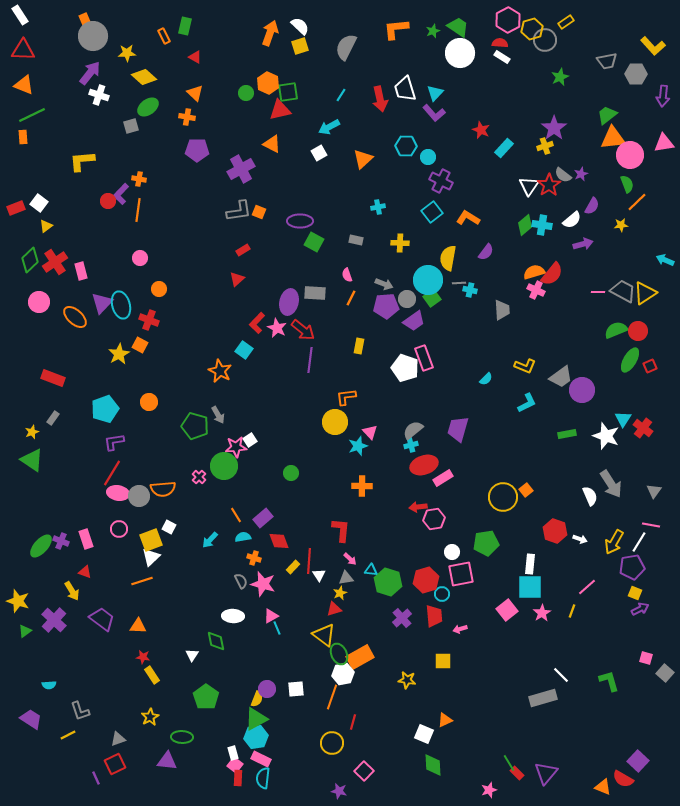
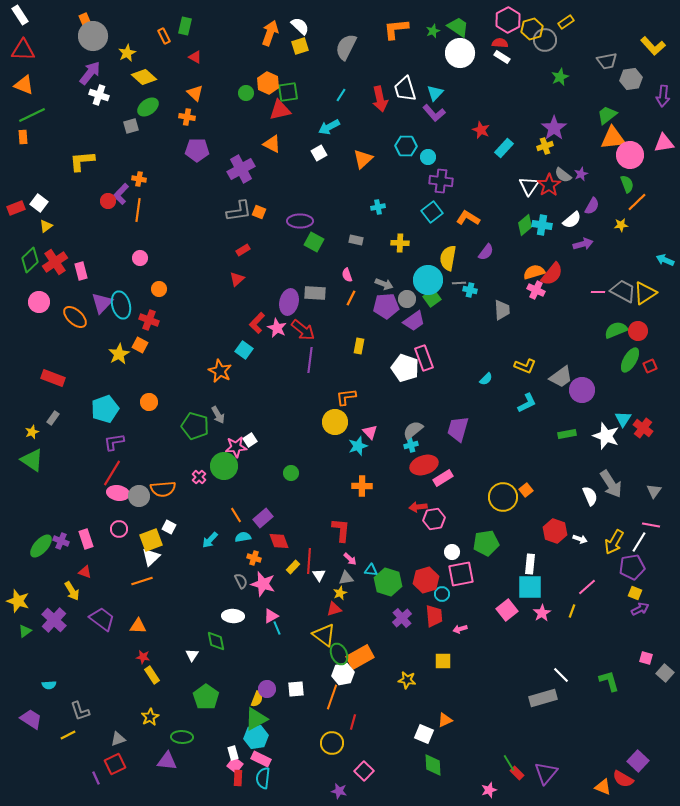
yellow star at (127, 53): rotated 24 degrees counterclockwise
gray hexagon at (636, 74): moved 5 px left, 5 px down; rotated 10 degrees counterclockwise
purple cross at (441, 181): rotated 20 degrees counterclockwise
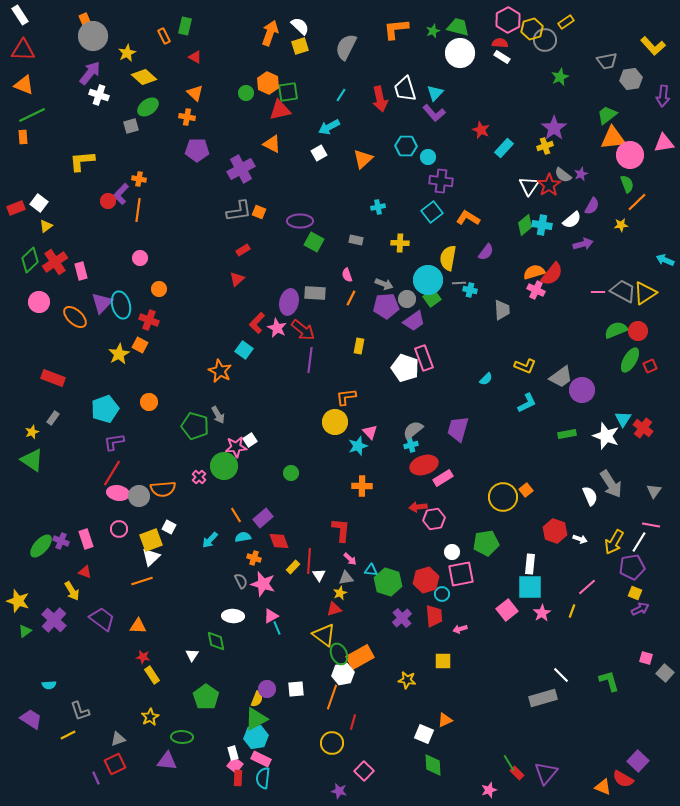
green trapezoid at (458, 27): rotated 20 degrees counterclockwise
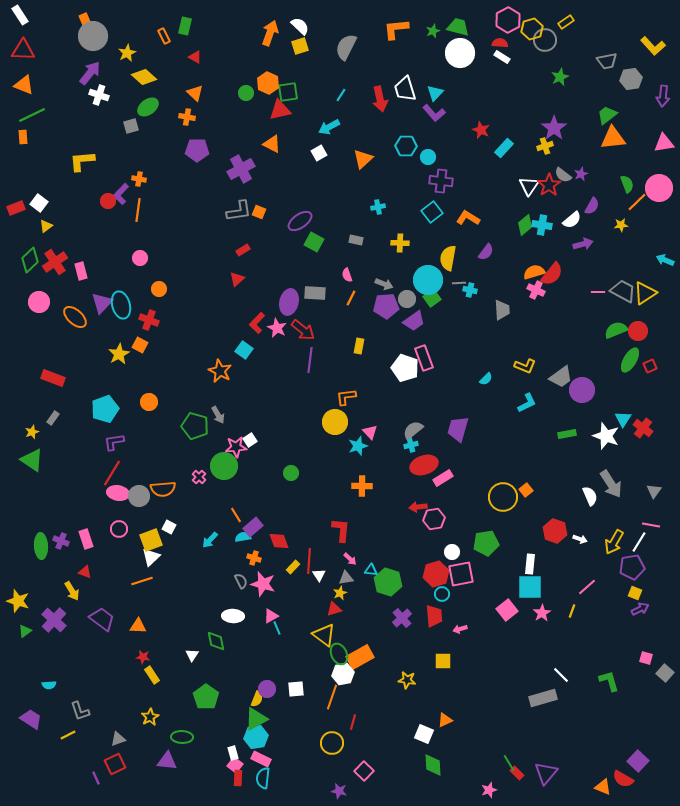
pink circle at (630, 155): moved 29 px right, 33 px down
purple ellipse at (300, 221): rotated 35 degrees counterclockwise
purple rectangle at (263, 518): moved 10 px left, 9 px down
green ellipse at (41, 546): rotated 45 degrees counterclockwise
red hexagon at (426, 580): moved 10 px right, 6 px up
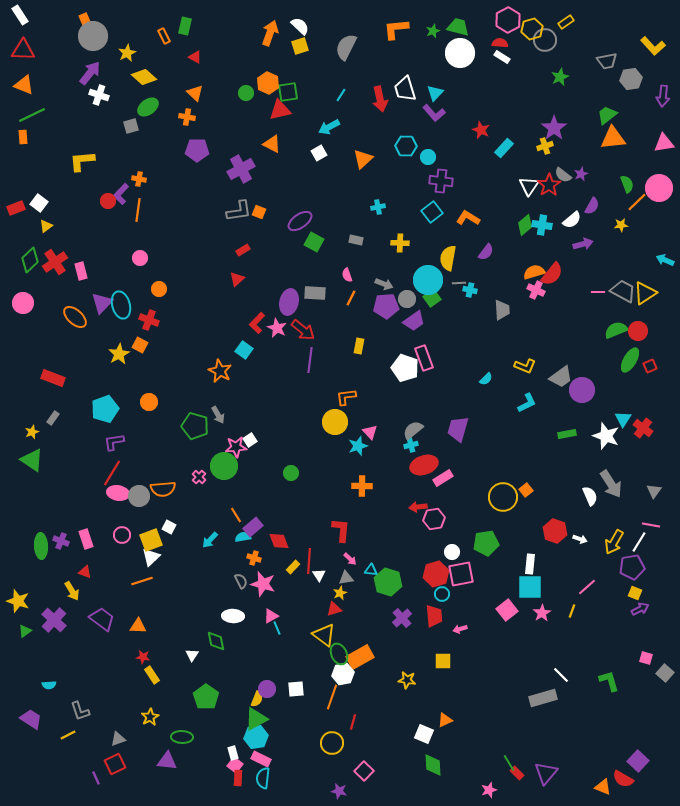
pink circle at (39, 302): moved 16 px left, 1 px down
pink circle at (119, 529): moved 3 px right, 6 px down
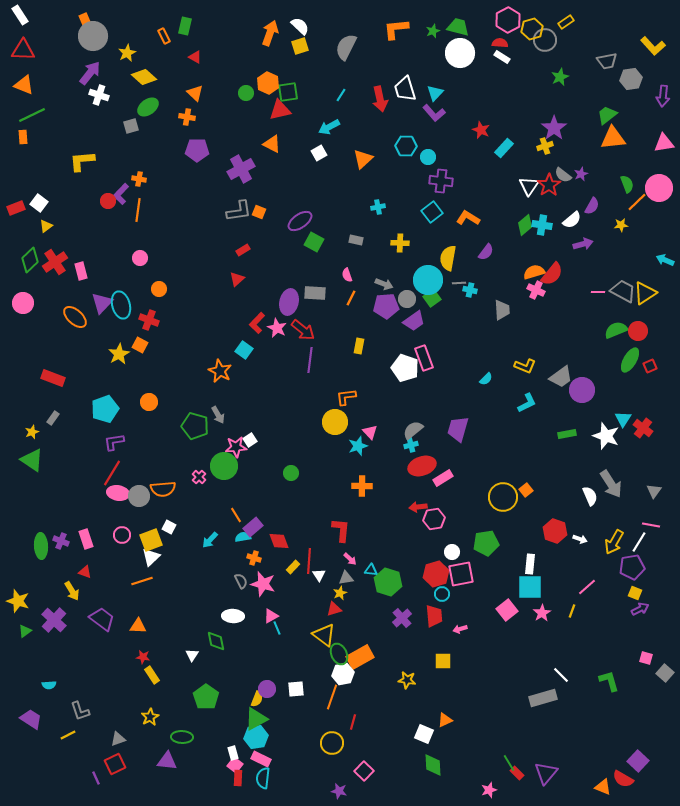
red ellipse at (424, 465): moved 2 px left, 1 px down
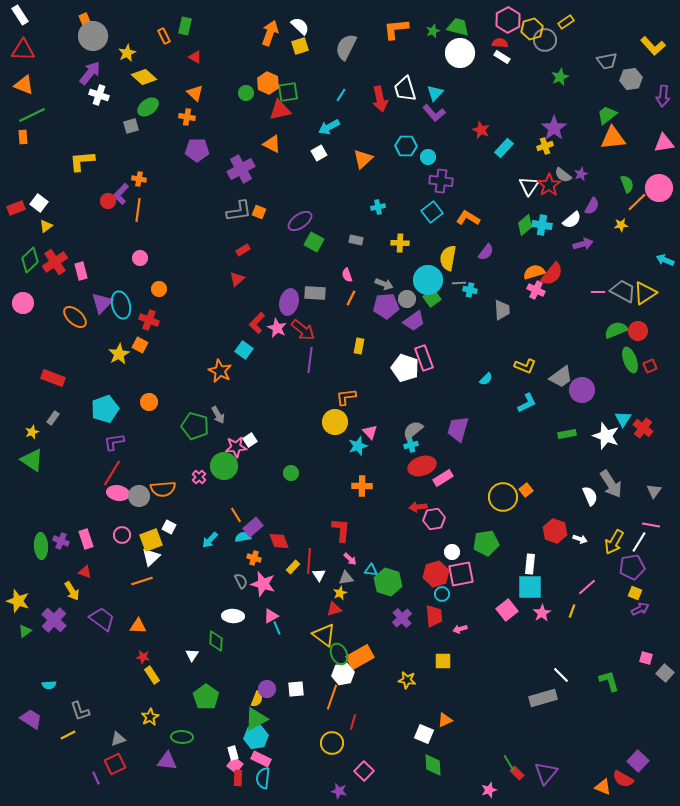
green ellipse at (630, 360): rotated 50 degrees counterclockwise
green diamond at (216, 641): rotated 15 degrees clockwise
